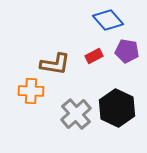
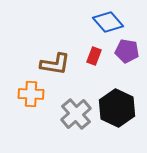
blue diamond: moved 2 px down
red rectangle: rotated 42 degrees counterclockwise
orange cross: moved 3 px down
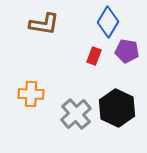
blue diamond: rotated 72 degrees clockwise
brown L-shape: moved 11 px left, 40 px up
